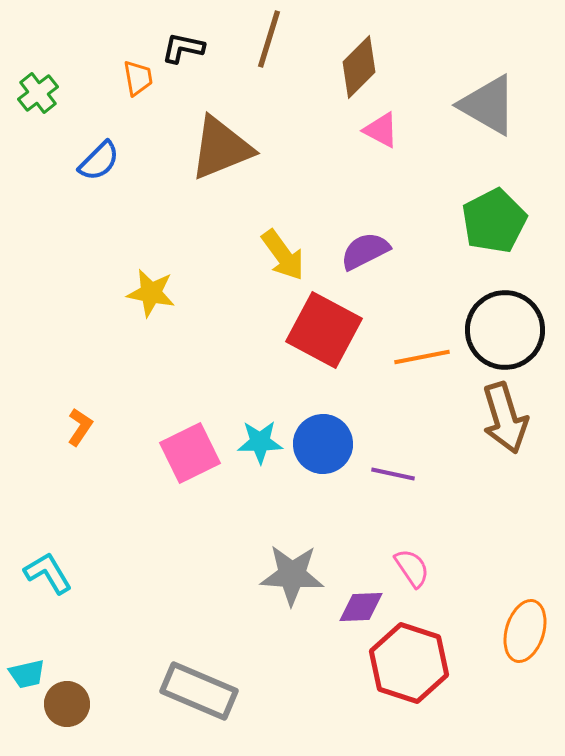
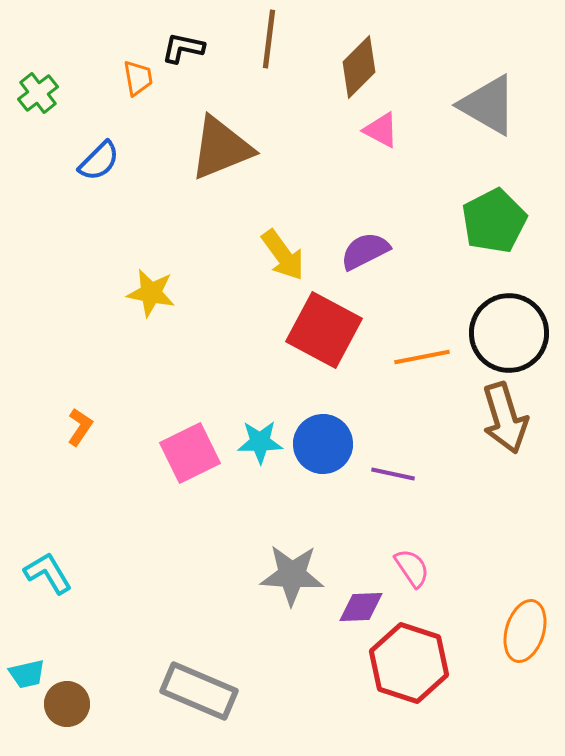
brown line: rotated 10 degrees counterclockwise
black circle: moved 4 px right, 3 px down
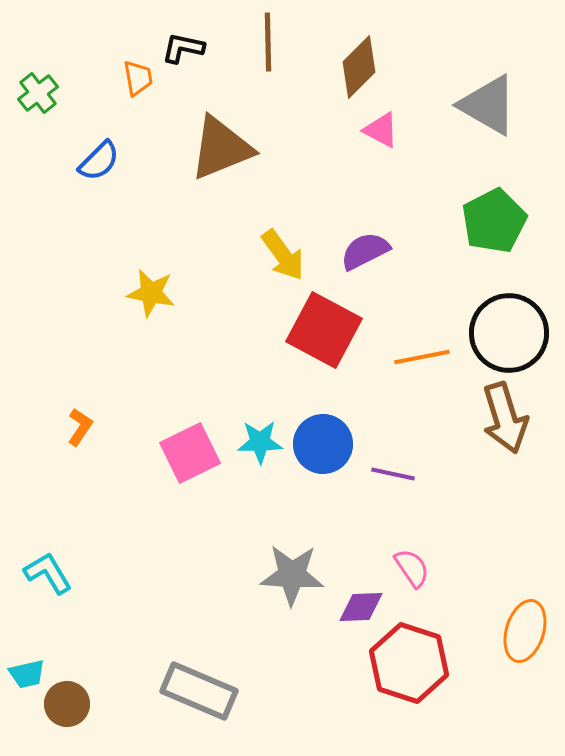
brown line: moved 1 px left, 3 px down; rotated 8 degrees counterclockwise
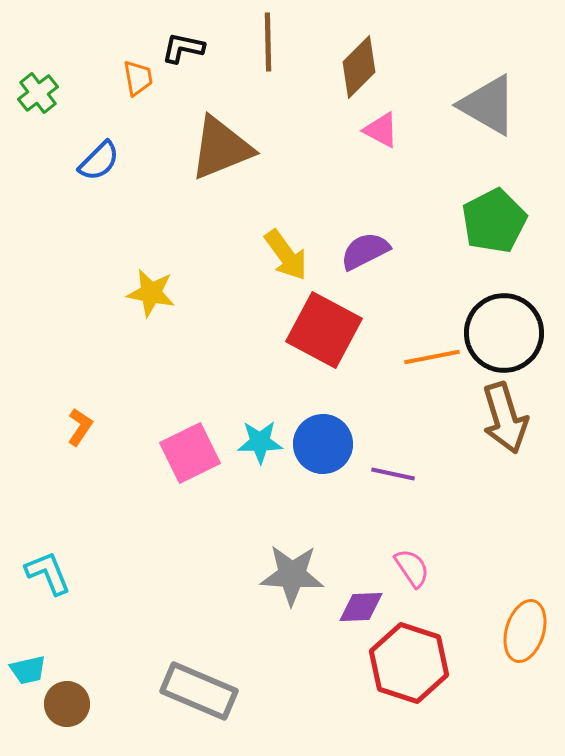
yellow arrow: moved 3 px right
black circle: moved 5 px left
orange line: moved 10 px right
cyan L-shape: rotated 9 degrees clockwise
cyan trapezoid: moved 1 px right, 4 px up
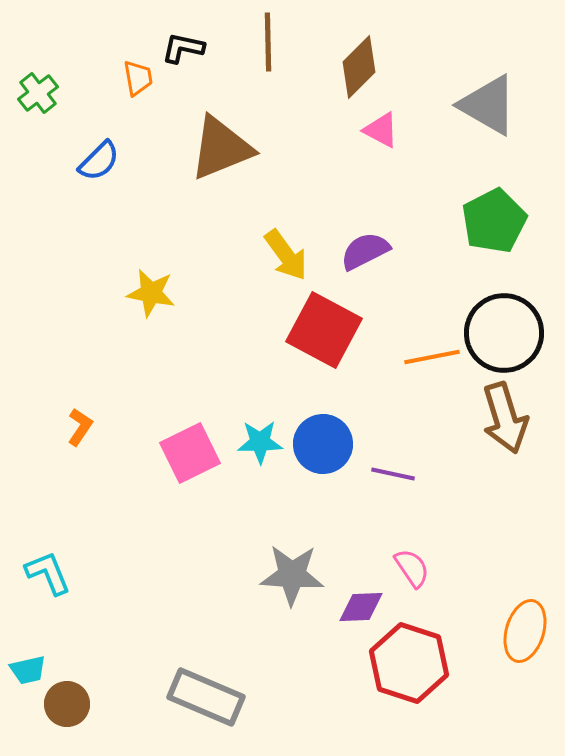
gray rectangle: moved 7 px right, 6 px down
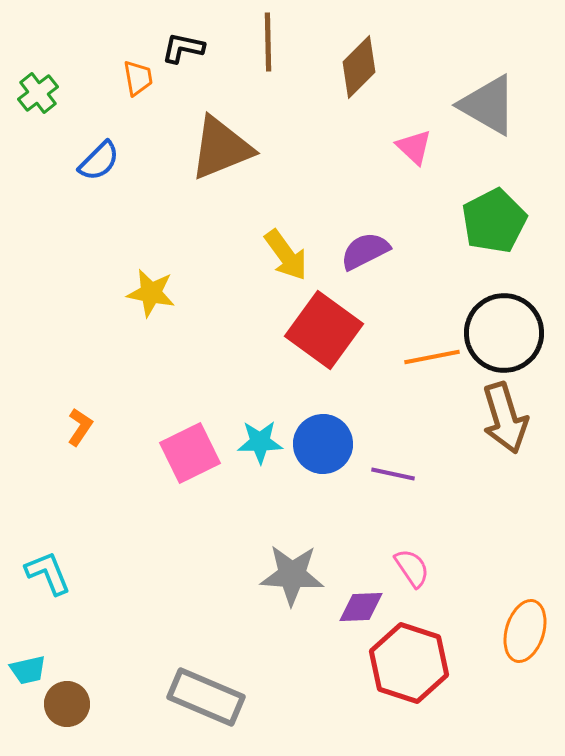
pink triangle: moved 33 px right, 17 px down; rotated 15 degrees clockwise
red square: rotated 8 degrees clockwise
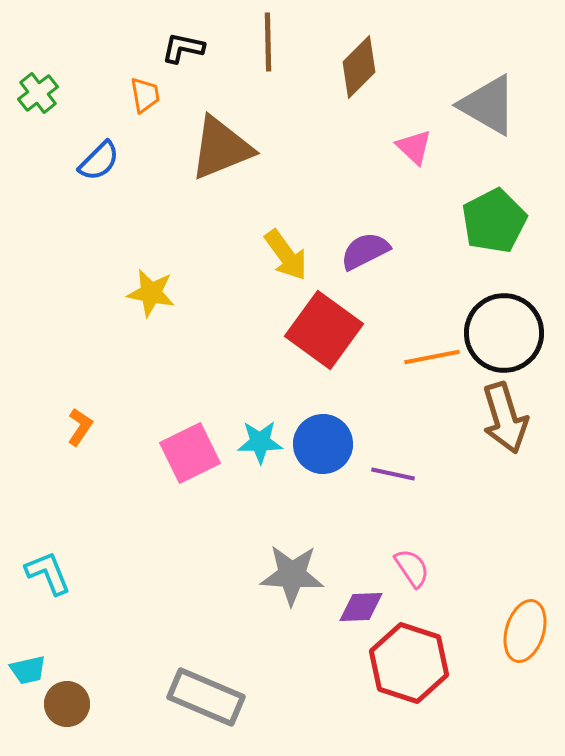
orange trapezoid: moved 7 px right, 17 px down
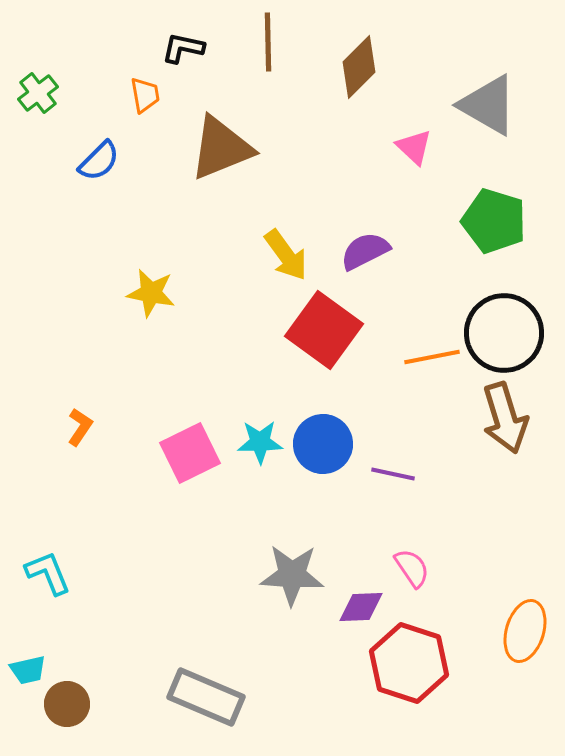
green pentagon: rotated 28 degrees counterclockwise
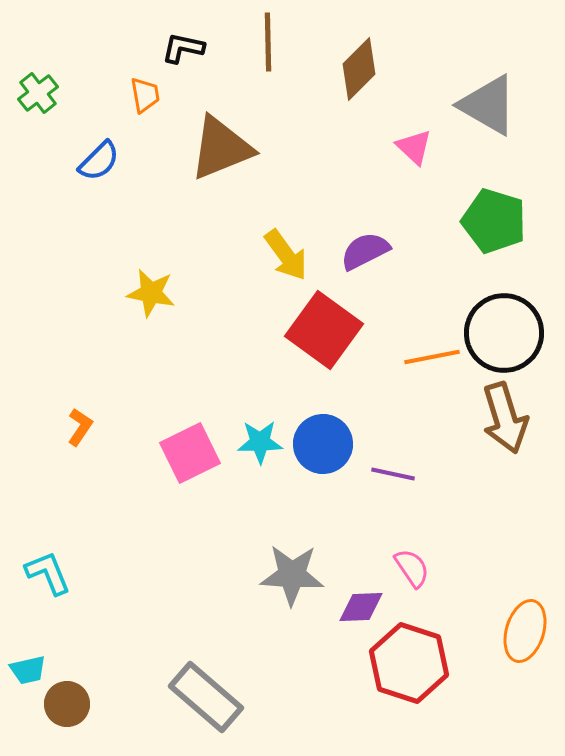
brown diamond: moved 2 px down
gray rectangle: rotated 18 degrees clockwise
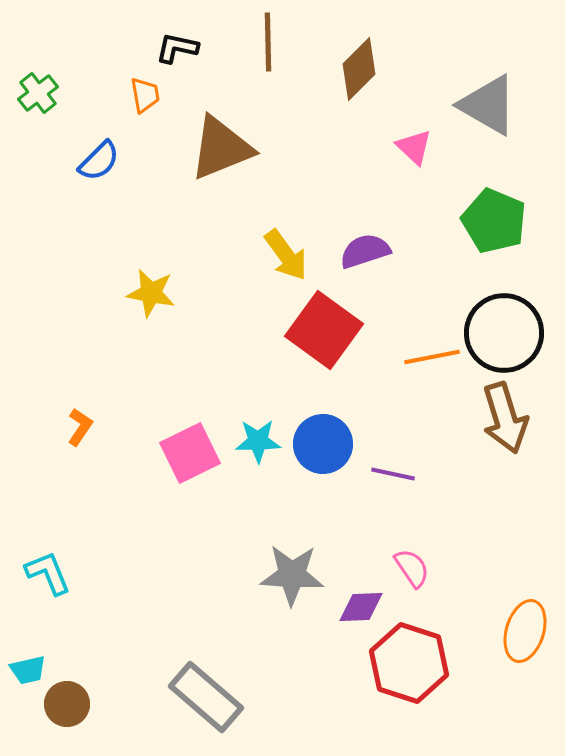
black L-shape: moved 6 px left
green pentagon: rotated 6 degrees clockwise
purple semicircle: rotated 9 degrees clockwise
cyan star: moved 2 px left, 1 px up
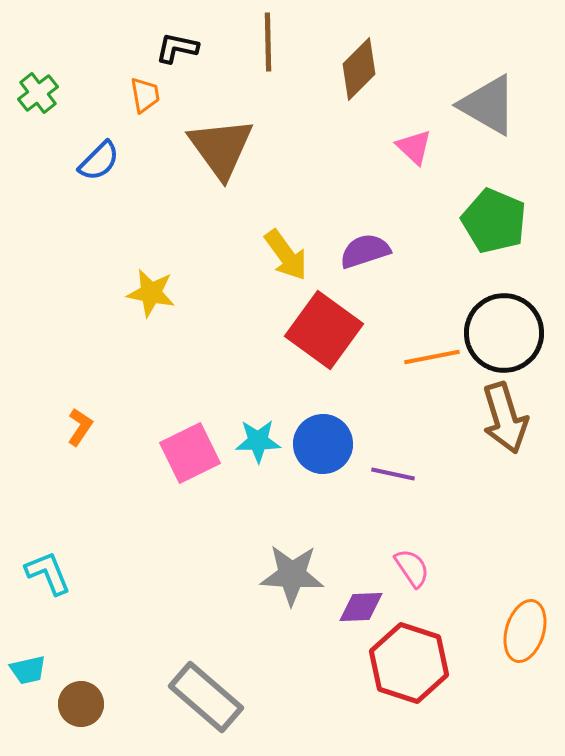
brown triangle: rotated 44 degrees counterclockwise
brown circle: moved 14 px right
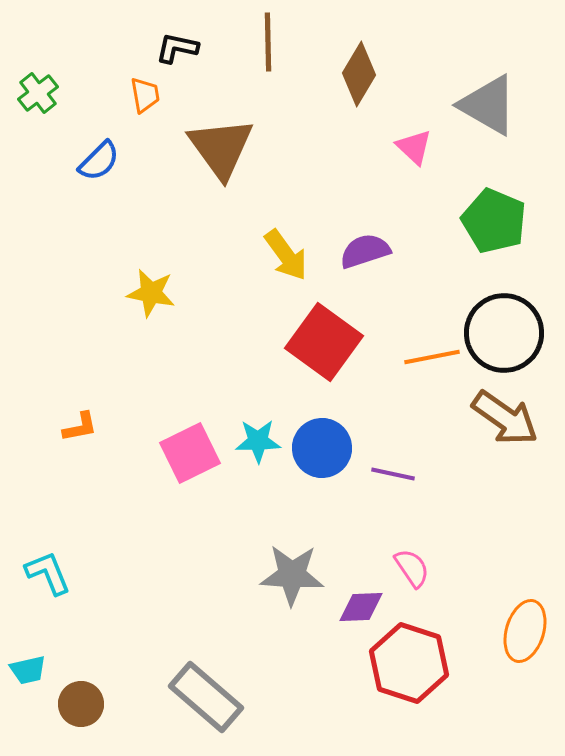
brown diamond: moved 5 px down; rotated 14 degrees counterclockwise
red square: moved 12 px down
brown arrow: rotated 38 degrees counterclockwise
orange L-shape: rotated 45 degrees clockwise
blue circle: moved 1 px left, 4 px down
